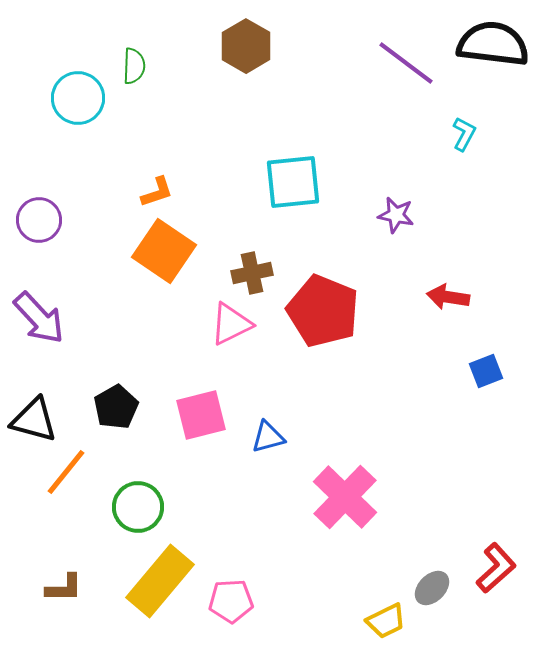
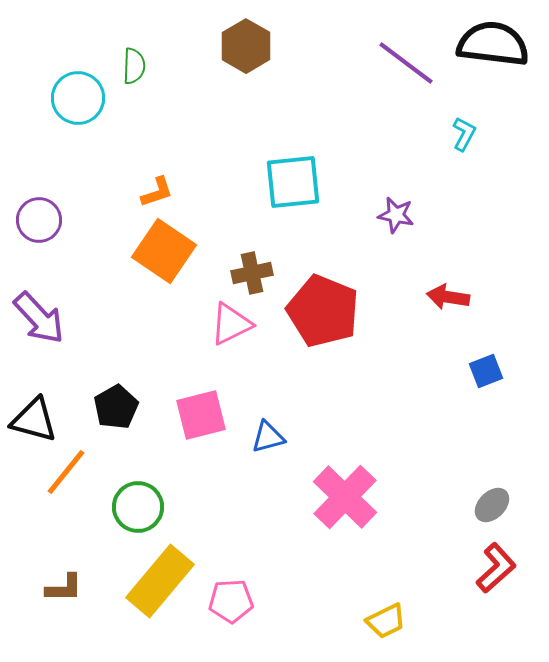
gray ellipse: moved 60 px right, 83 px up
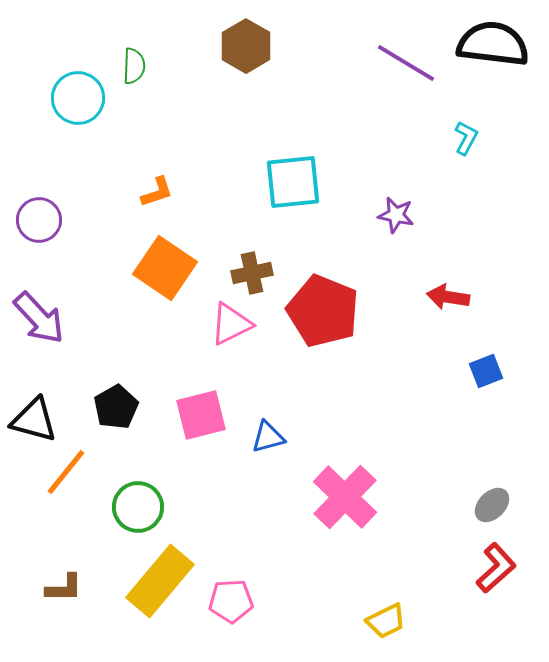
purple line: rotated 6 degrees counterclockwise
cyan L-shape: moved 2 px right, 4 px down
orange square: moved 1 px right, 17 px down
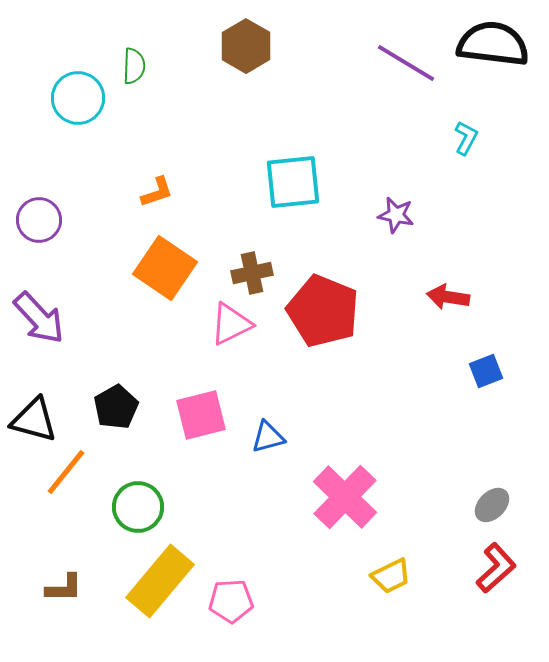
yellow trapezoid: moved 5 px right, 45 px up
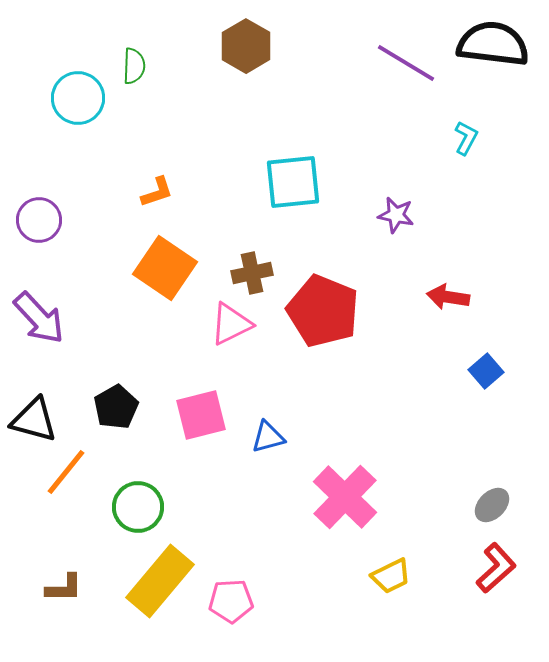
blue square: rotated 20 degrees counterclockwise
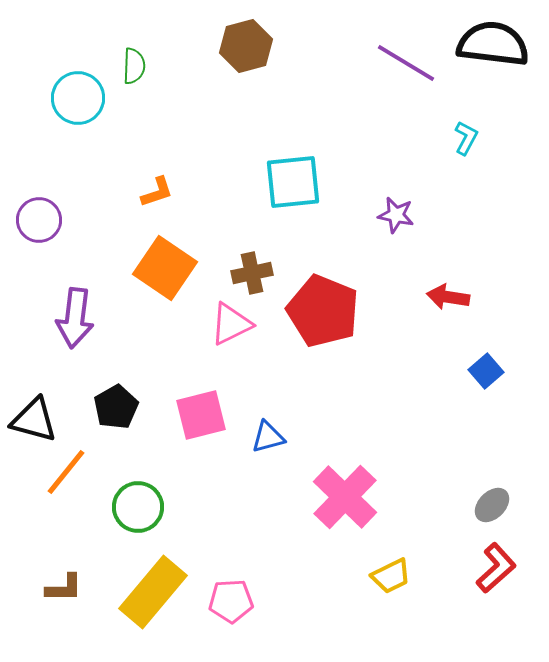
brown hexagon: rotated 15 degrees clockwise
purple arrow: moved 36 px right; rotated 50 degrees clockwise
yellow rectangle: moved 7 px left, 11 px down
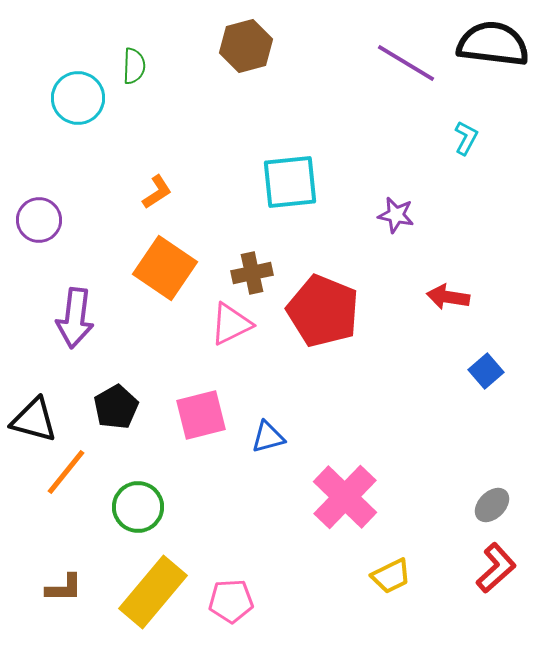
cyan square: moved 3 px left
orange L-shape: rotated 15 degrees counterclockwise
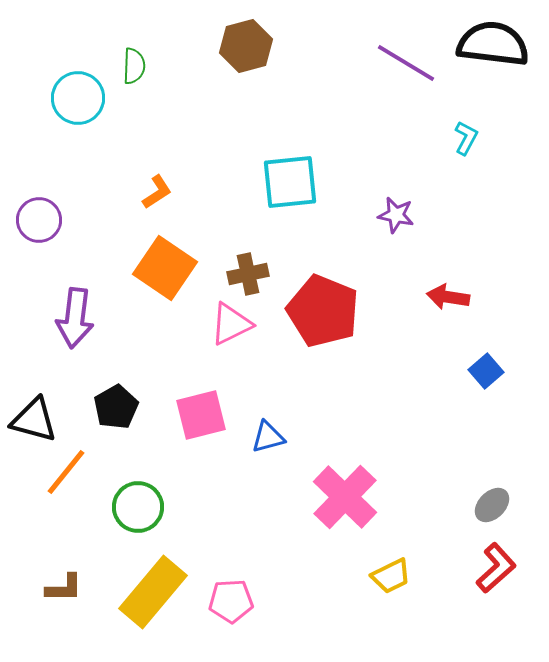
brown cross: moved 4 px left, 1 px down
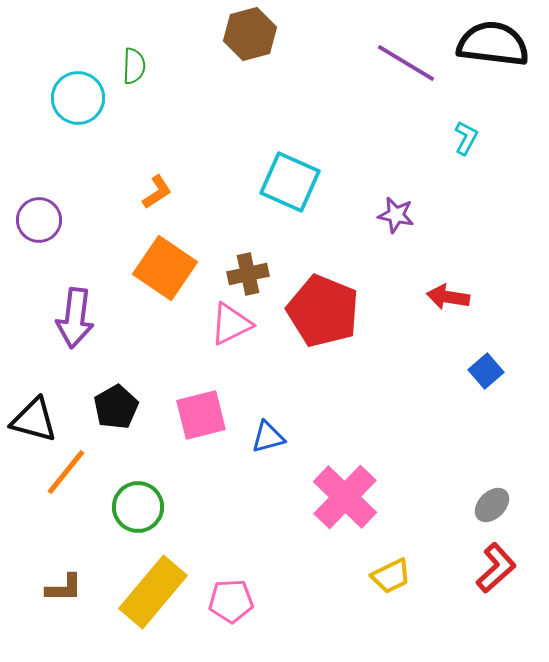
brown hexagon: moved 4 px right, 12 px up
cyan square: rotated 30 degrees clockwise
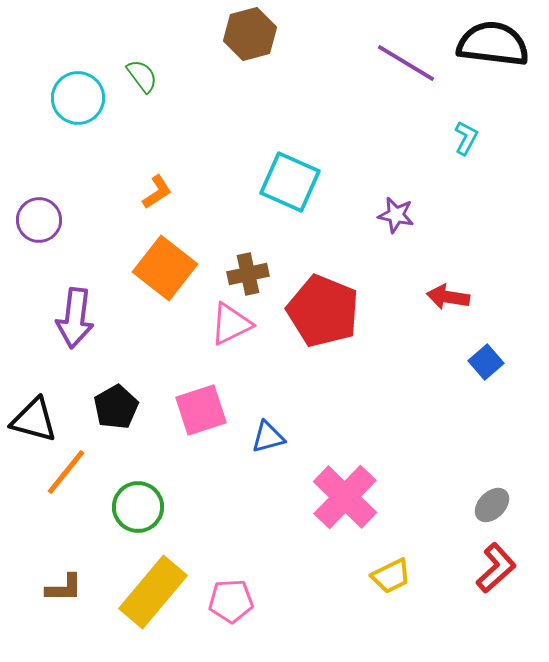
green semicircle: moved 8 px right, 10 px down; rotated 39 degrees counterclockwise
orange square: rotated 4 degrees clockwise
blue square: moved 9 px up
pink square: moved 5 px up; rotated 4 degrees counterclockwise
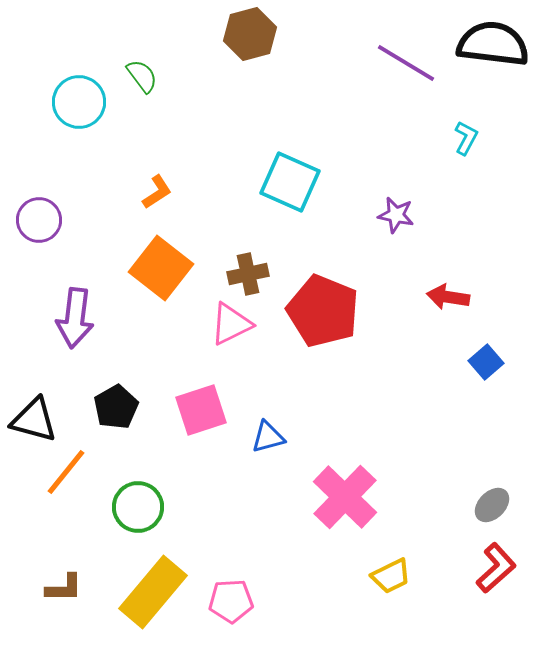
cyan circle: moved 1 px right, 4 px down
orange square: moved 4 px left
